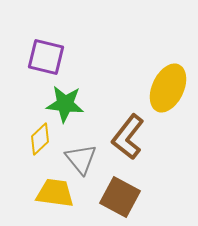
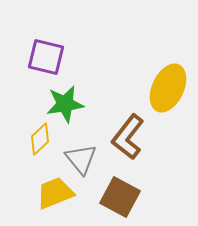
green star: rotated 15 degrees counterclockwise
yellow trapezoid: rotated 30 degrees counterclockwise
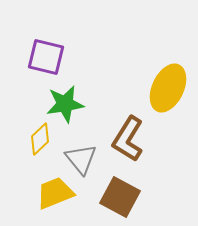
brown L-shape: moved 2 px down; rotated 6 degrees counterclockwise
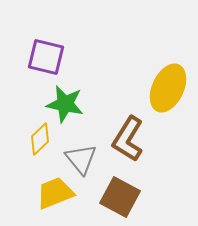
green star: rotated 21 degrees clockwise
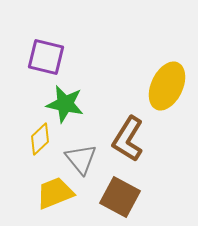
yellow ellipse: moved 1 px left, 2 px up
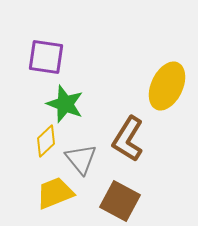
purple square: rotated 6 degrees counterclockwise
green star: rotated 9 degrees clockwise
yellow diamond: moved 6 px right, 2 px down
brown square: moved 4 px down
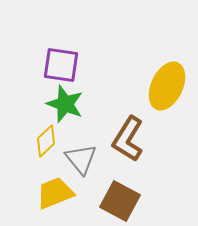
purple square: moved 15 px right, 8 px down
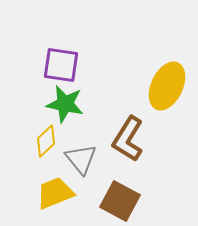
green star: rotated 9 degrees counterclockwise
